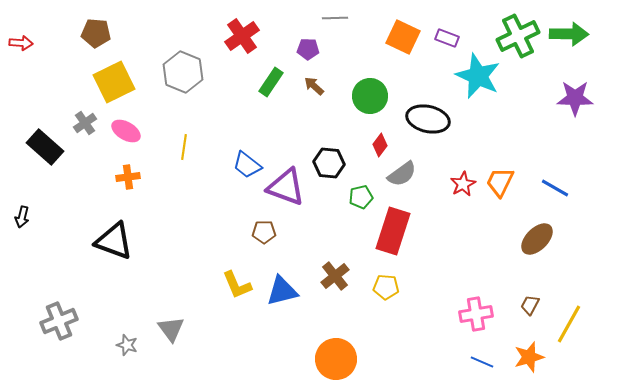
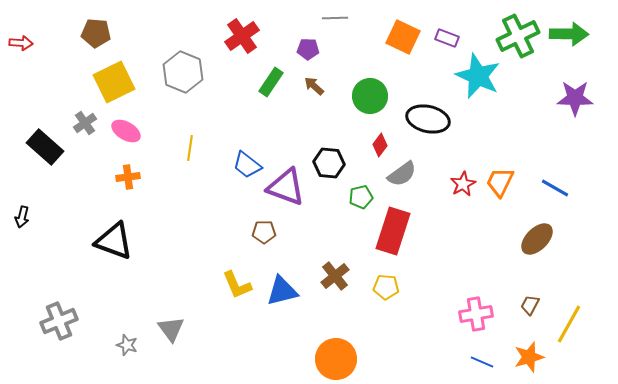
yellow line at (184, 147): moved 6 px right, 1 px down
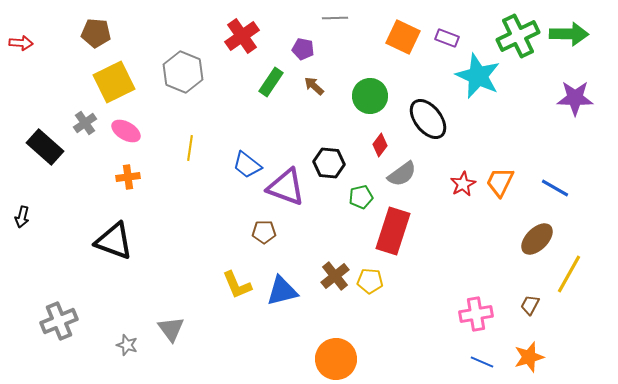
purple pentagon at (308, 49): moved 5 px left; rotated 10 degrees clockwise
black ellipse at (428, 119): rotated 39 degrees clockwise
yellow pentagon at (386, 287): moved 16 px left, 6 px up
yellow line at (569, 324): moved 50 px up
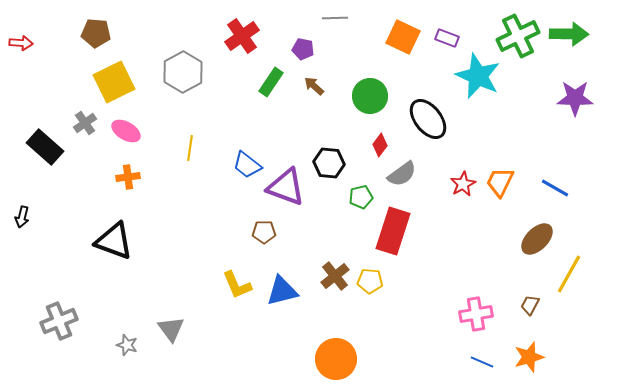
gray hexagon at (183, 72): rotated 9 degrees clockwise
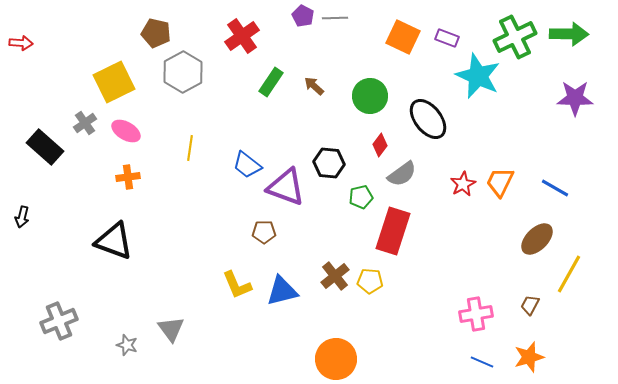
brown pentagon at (96, 33): moved 60 px right; rotated 8 degrees clockwise
green cross at (518, 36): moved 3 px left, 1 px down
purple pentagon at (303, 49): moved 33 px up; rotated 15 degrees clockwise
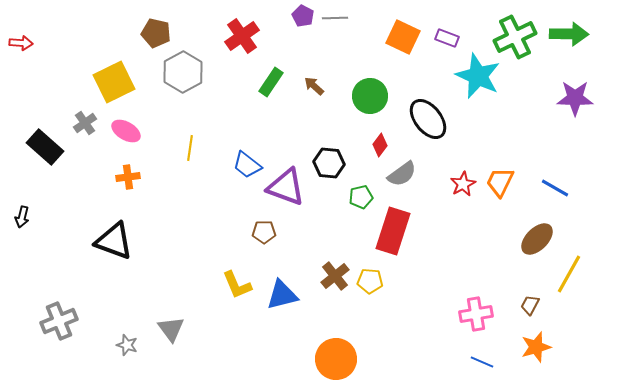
blue triangle at (282, 291): moved 4 px down
orange star at (529, 357): moved 7 px right, 10 px up
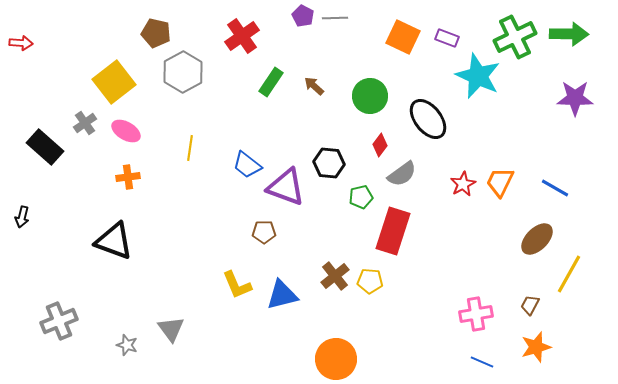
yellow square at (114, 82): rotated 12 degrees counterclockwise
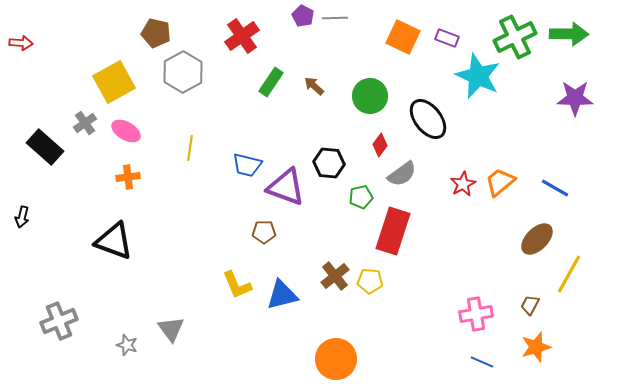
yellow square at (114, 82): rotated 9 degrees clockwise
blue trapezoid at (247, 165): rotated 24 degrees counterclockwise
orange trapezoid at (500, 182): rotated 24 degrees clockwise
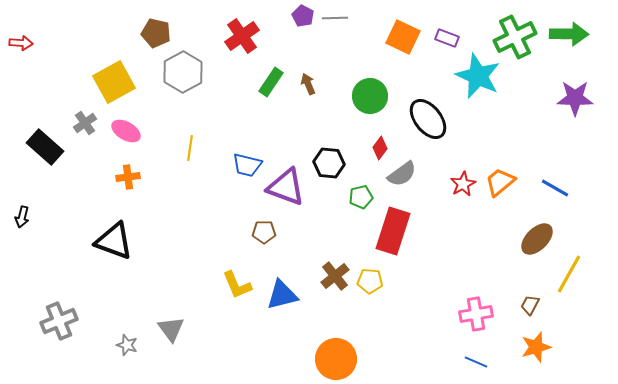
brown arrow at (314, 86): moved 6 px left, 2 px up; rotated 25 degrees clockwise
red diamond at (380, 145): moved 3 px down
blue line at (482, 362): moved 6 px left
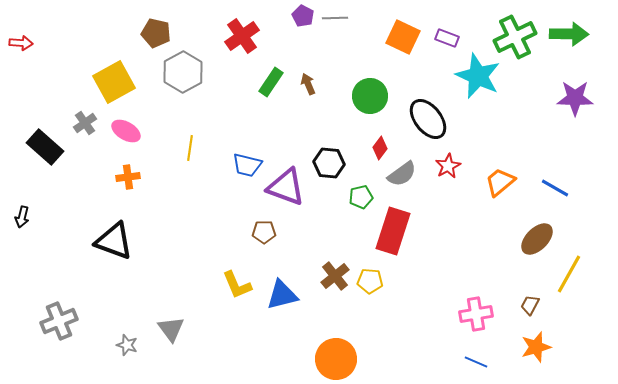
red star at (463, 184): moved 15 px left, 18 px up
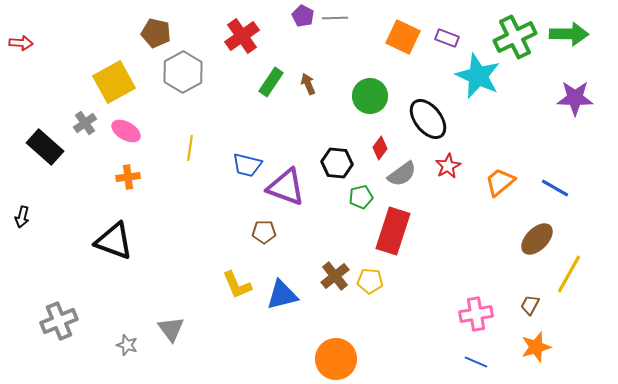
black hexagon at (329, 163): moved 8 px right
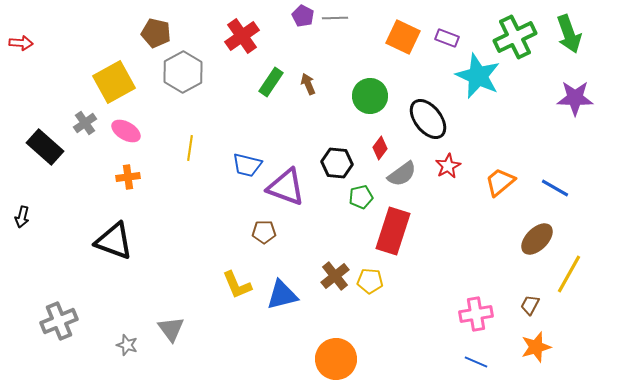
green arrow at (569, 34): rotated 69 degrees clockwise
